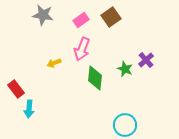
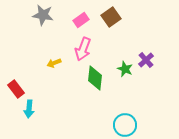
pink arrow: moved 1 px right
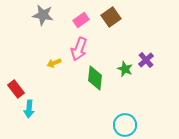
pink arrow: moved 4 px left
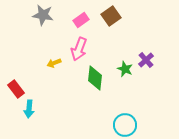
brown square: moved 1 px up
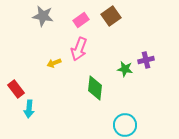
gray star: moved 1 px down
purple cross: rotated 28 degrees clockwise
green star: rotated 14 degrees counterclockwise
green diamond: moved 10 px down
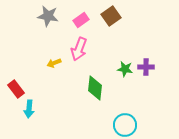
gray star: moved 5 px right
purple cross: moved 7 px down; rotated 14 degrees clockwise
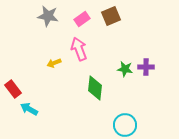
brown square: rotated 12 degrees clockwise
pink rectangle: moved 1 px right, 1 px up
pink arrow: rotated 140 degrees clockwise
red rectangle: moved 3 px left
cyan arrow: rotated 114 degrees clockwise
